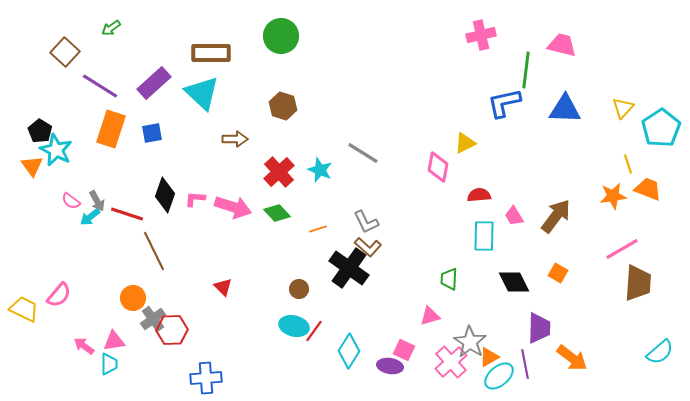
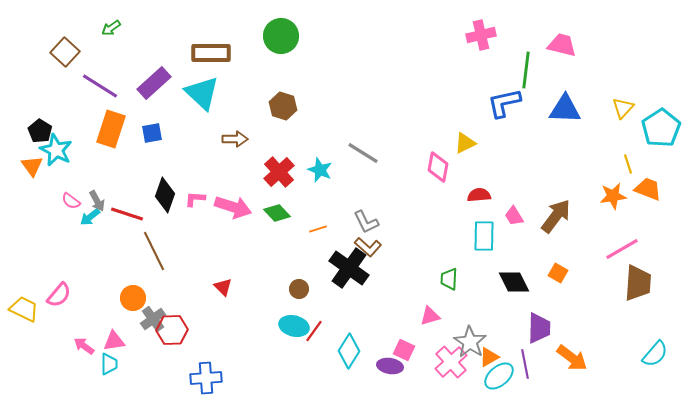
cyan semicircle at (660, 352): moved 5 px left, 2 px down; rotated 8 degrees counterclockwise
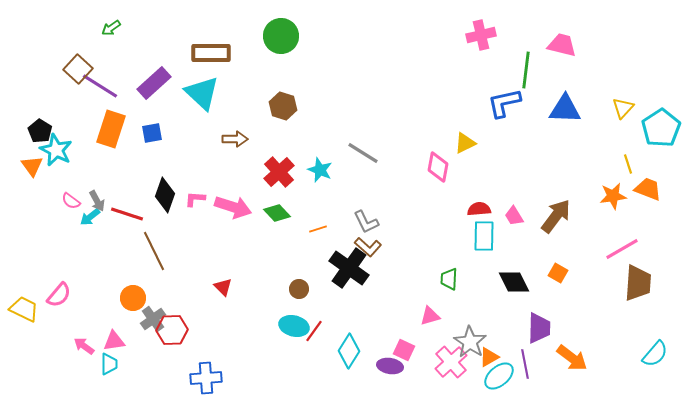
brown square at (65, 52): moved 13 px right, 17 px down
red semicircle at (479, 195): moved 14 px down
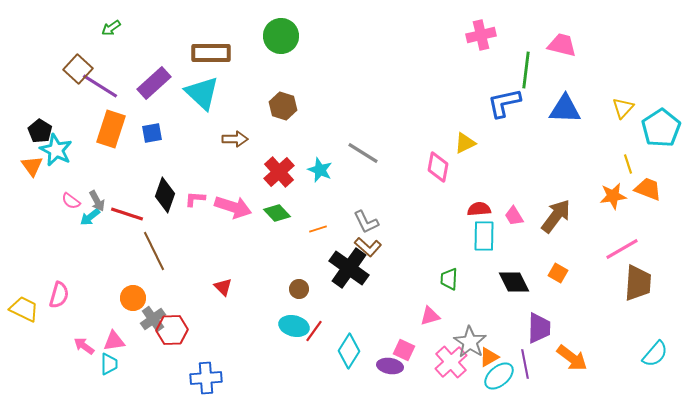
pink semicircle at (59, 295): rotated 24 degrees counterclockwise
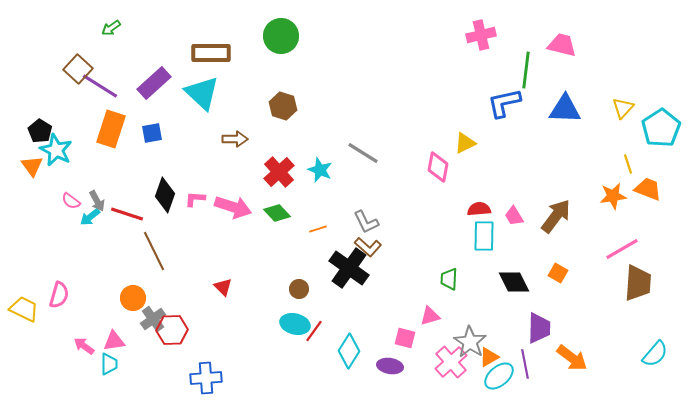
cyan ellipse at (294, 326): moved 1 px right, 2 px up
pink square at (404, 350): moved 1 px right, 12 px up; rotated 10 degrees counterclockwise
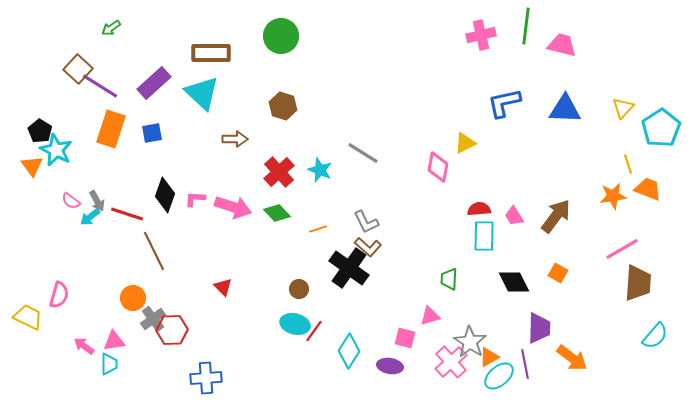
green line at (526, 70): moved 44 px up
yellow trapezoid at (24, 309): moved 4 px right, 8 px down
cyan semicircle at (655, 354): moved 18 px up
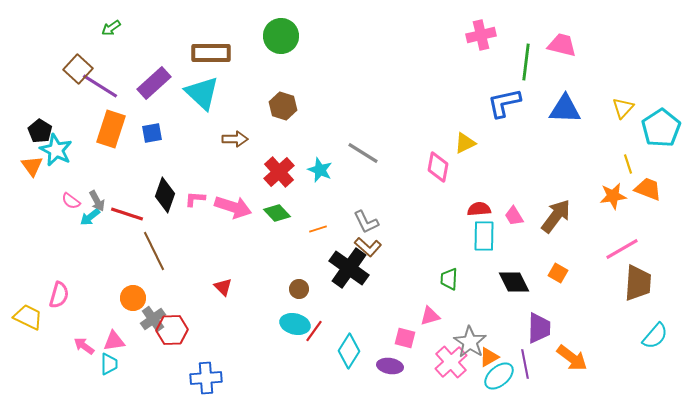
green line at (526, 26): moved 36 px down
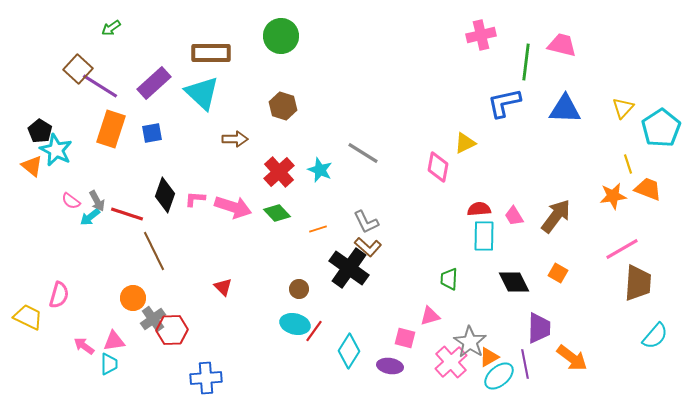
orange triangle at (32, 166): rotated 15 degrees counterclockwise
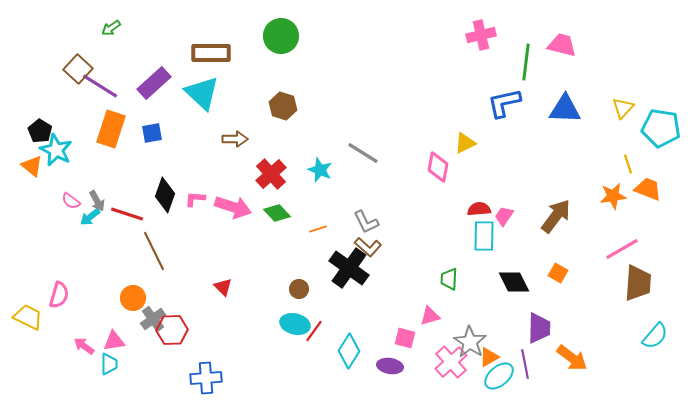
cyan pentagon at (661, 128): rotated 30 degrees counterclockwise
red cross at (279, 172): moved 8 px left, 2 px down
pink trapezoid at (514, 216): moved 10 px left; rotated 65 degrees clockwise
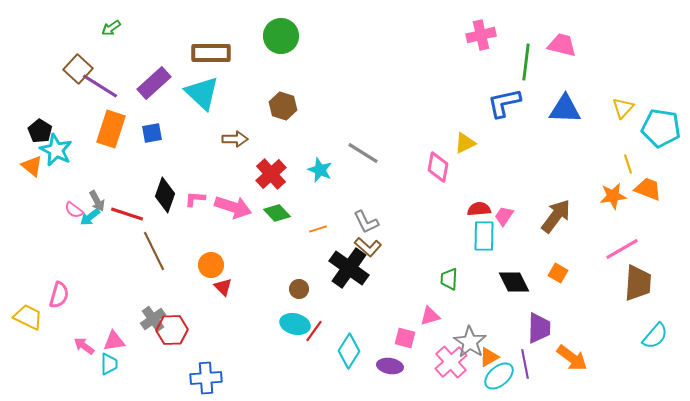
pink semicircle at (71, 201): moved 3 px right, 9 px down
orange circle at (133, 298): moved 78 px right, 33 px up
